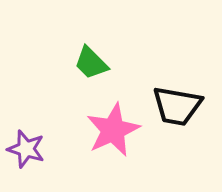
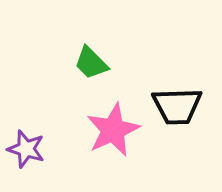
black trapezoid: rotated 12 degrees counterclockwise
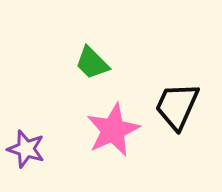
green trapezoid: moved 1 px right
black trapezoid: rotated 116 degrees clockwise
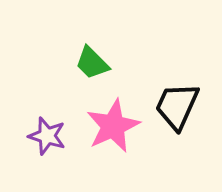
pink star: moved 4 px up
purple star: moved 21 px right, 13 px up
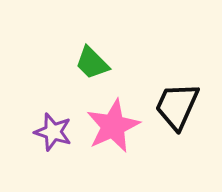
purple star: moved 6 px right, 4 px up
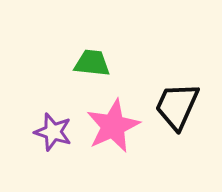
green trapezoid: rotated 141 degrees clockwise
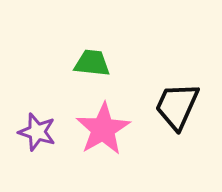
pink star: moved 10 px left, 3 px down; rotated 6 degrees counterclockwise
purple star: moved 16 px left
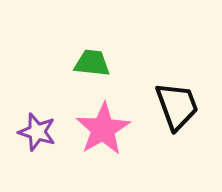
black trapezoid: rotated 136 degrees clockwise
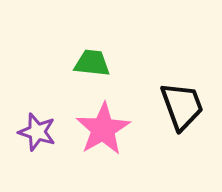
black trapezoid: moved 5 px right
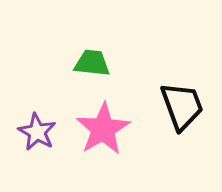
purple star: rotated 12 degrees clockwise
